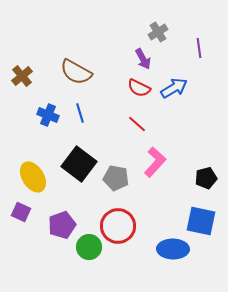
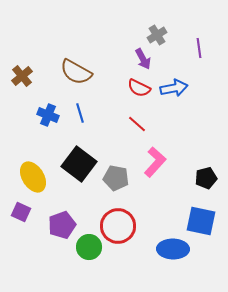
gray cross: moved 1 px left, 3 px down
blue arrow: rotated 20 degrees clockwise
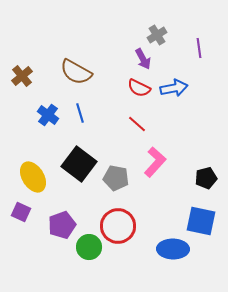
blue cross: rotated 15 degrees clockwise
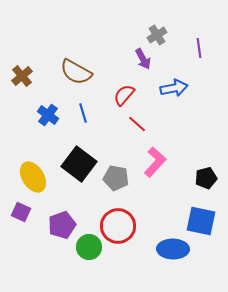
red semicircle: moved 15 px left, 7 px down; rotated 105 degrees clockwise
blue line: moved 3 px right
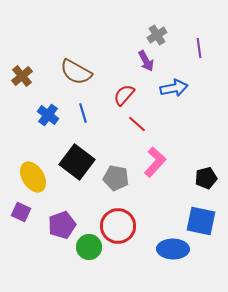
purple arrow: moved 3 px right, 2 px down
black square: moved 2 px left, 2 px up
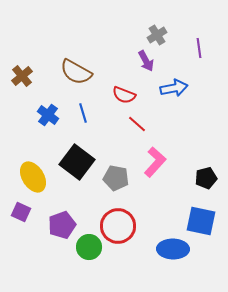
red semicircle: rotated 110 degrees counterclockwise
